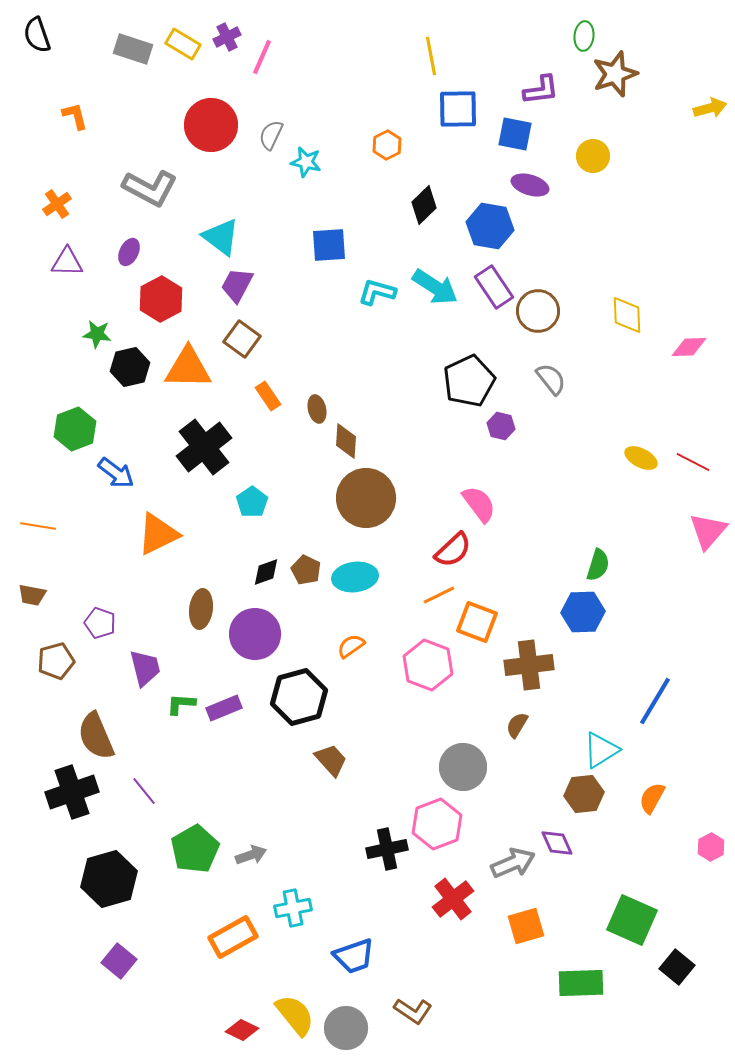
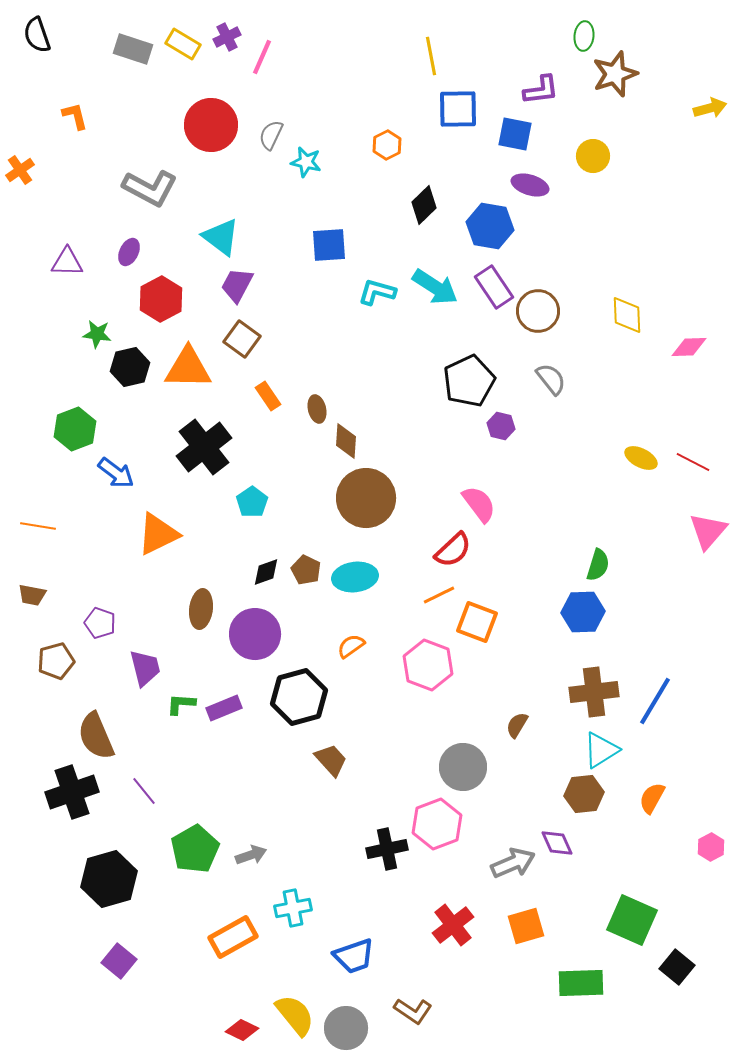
orange cross at (57, 204): moved 37 px left, 34 px up
brown cross at (529, 665): moved 65 px right, 27 px down
red cross at (453, 899): moved 26 px down
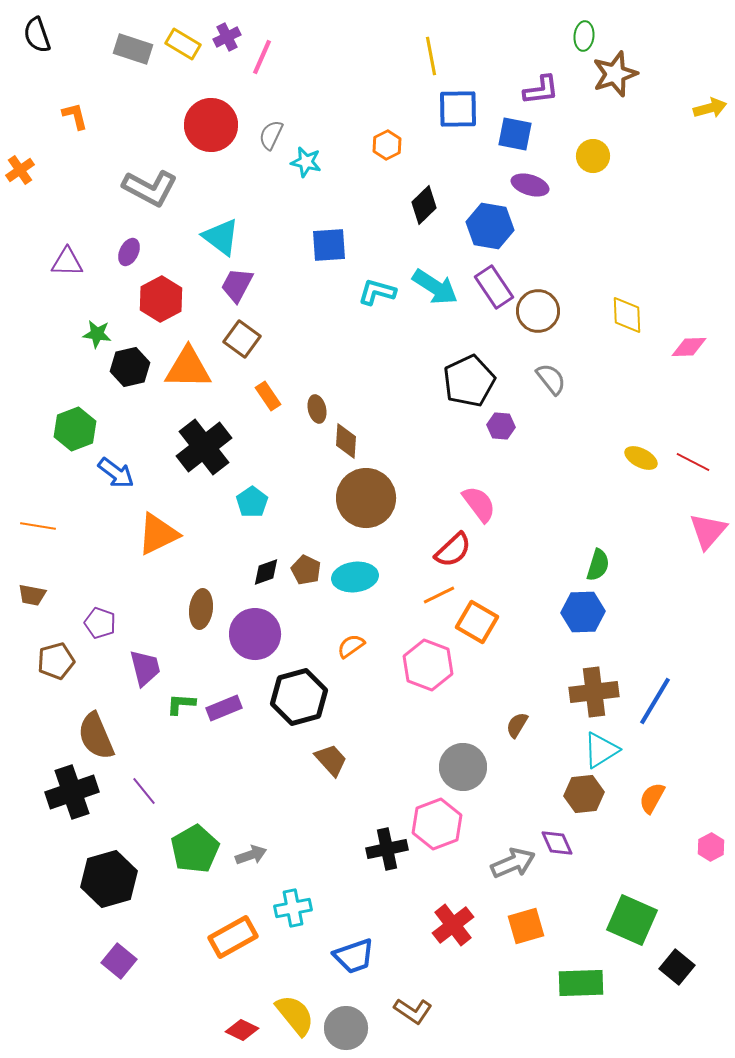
purple hexagon at (501, 426): rotated 8 degrees counterclockwise
orange square at (477, 622): rotated 9 degrees clockwise
